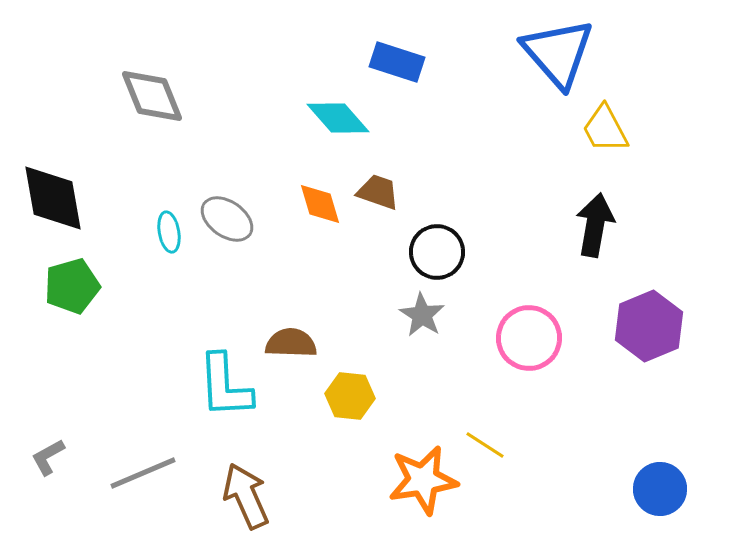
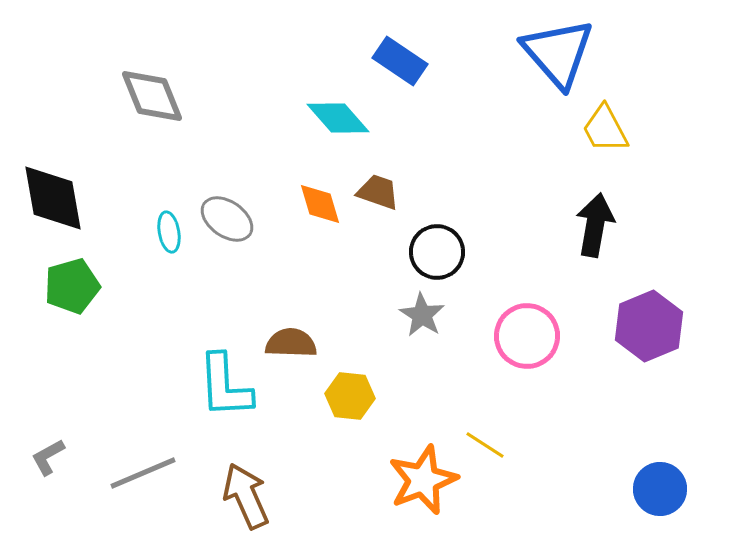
blue rectangle: moved 3 px right, 1 px up; rotated 16 degrees clockwise
pink circle: moved 2 px left, 2 px up
orange star: rotated 12 degrees counterclockwise
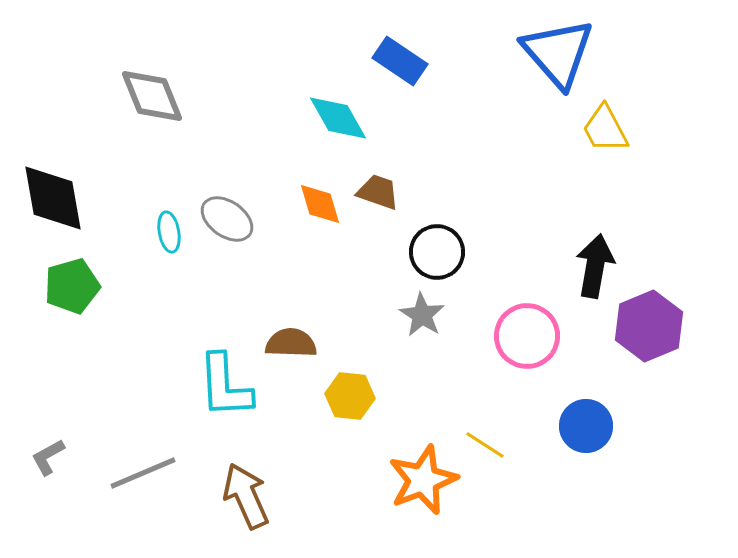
cyan diamond: rotated 12 degrees clockwise
black arrow: moved 41 px down
blue circle: moved 74 px left, 63 px up
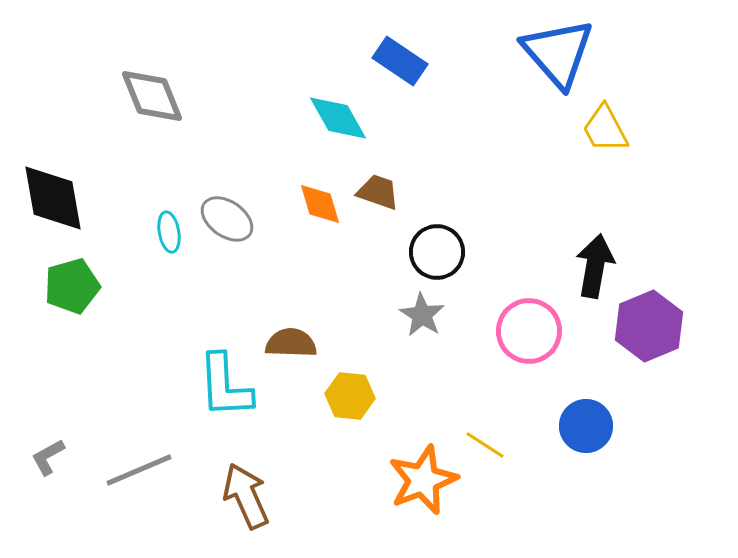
pink circle: moved 2 px right, 5 px up
gray line: moved 4 px left, 3 px up
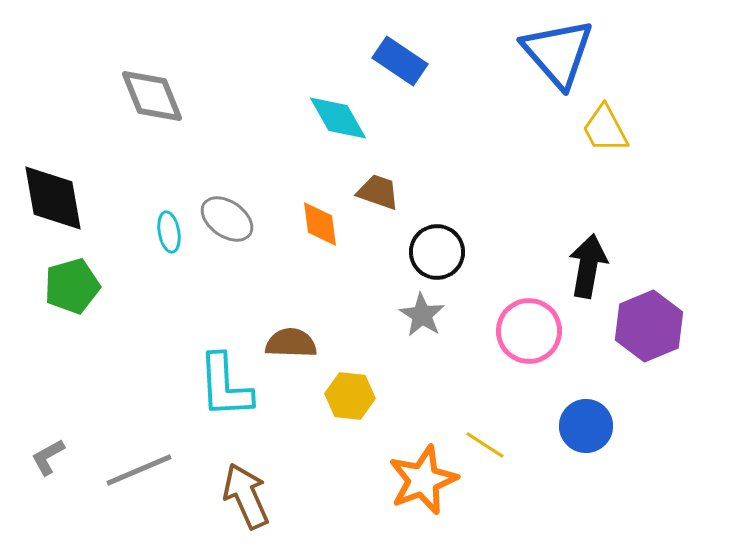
orange diamond: moved 20 px down; rotated 9 degrees clockwise
black arrow: moved 7 px left
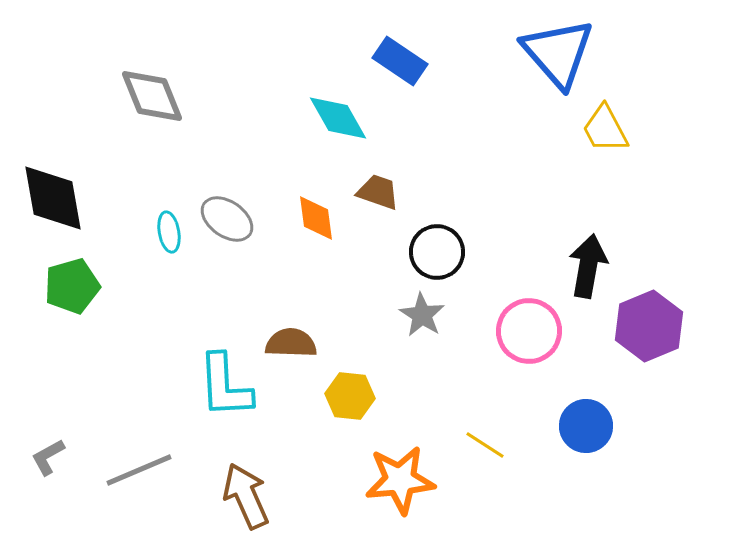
orange diamond: moved 4 px left, 6 px up
orange star: moved 23 px left; rotated 16 degrees clockwise
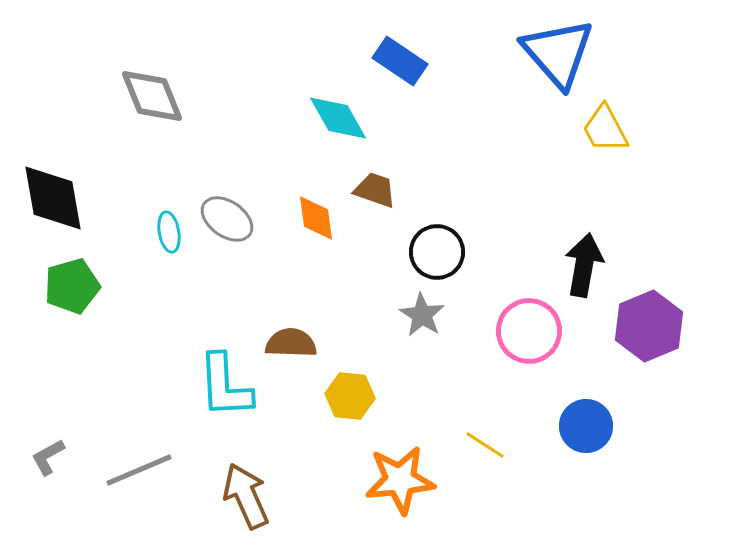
brown trapezoid: moved 3 px left, 2 px up
black arrow: moved 4 px left, 1 px up
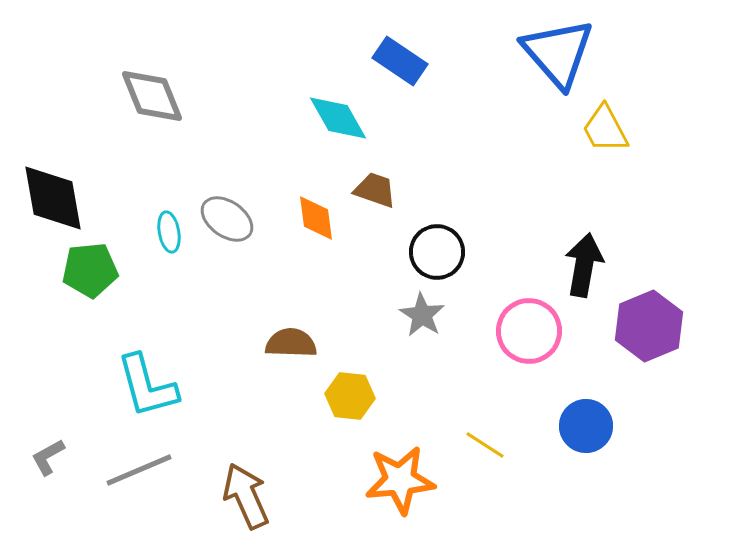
green pentagon: moved 18 px right, 16 px up; rotated 10 degrees clockwise
cyan L-shape: moved 78 px left; rotated 12 degrees counterclockwise
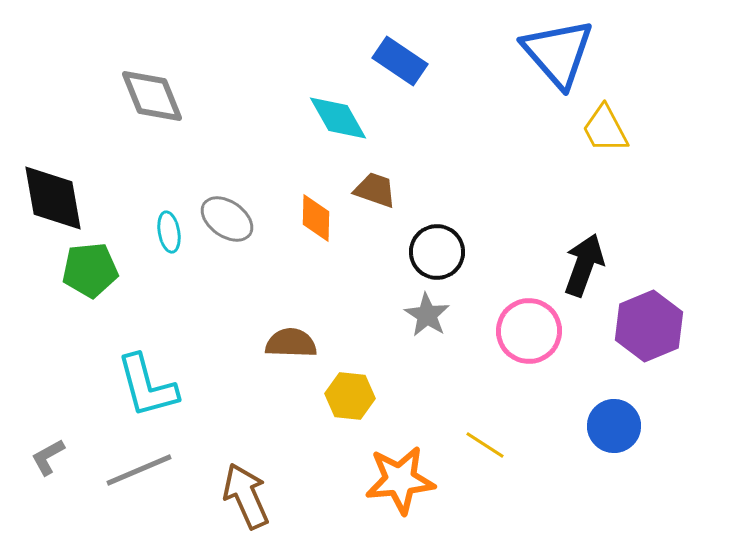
orange diamond: rotated 9 degrees clockwise
black arrow: rotated 10 degrees clockwise
gray star: moved 5 px right
blue circle: moved 28 px right
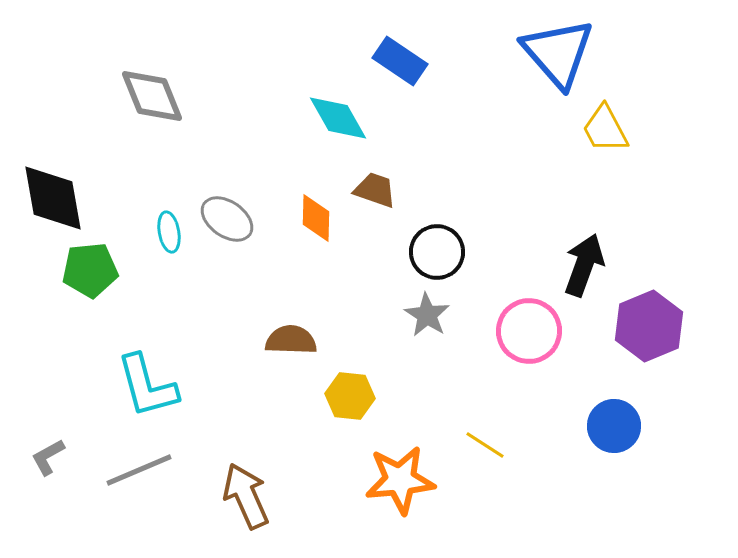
brown semicircle: moved 3 px up
